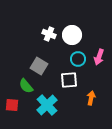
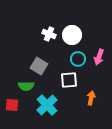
green semicircle: rotated 49 degrees counterclockwise
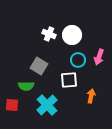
cyan circle: moved 1 px down
orange arrow: moved 2 px up
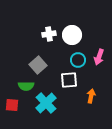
white cross: rotated 32 degrees counterclockwise
gray square: moved 1 px left, 1 px up; rotated 18 degrees clockwise
cyan cross: moved 1 px left, 2 px up
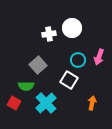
white circle: moved 7 px up
white square: rotated 36 degrees clockwise
orange arrow: moved 1 px right, 7 px down
red square: moved 2 px right, 2 px up; rotated 24 degrees clockwise
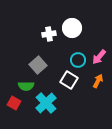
pink arrow: rotated 21 degrees clockwise
orange arrow: moved 6 px right, 22 px up; rotated 16 degrees clockwise
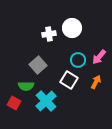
orange arrow: moved 2 px left, 1 px down
cyan cross: moved 2 px up
